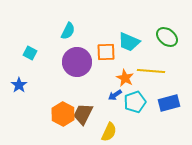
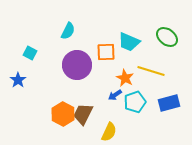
purple circle: moved 3 px down
yellow line: rotated 12 degrees clockwise
blue star: moved 1 px left, 5 px up
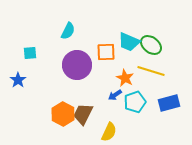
green ellipse: moved 16 px left, 8 px down
cyan square: rotated 32 degrees counterclockwise
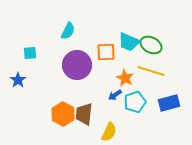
green ellipse: rotated 10 degrees counterclockwise
brown trapezoid: moved 1 px right; rotated 20 degrees counterclockwise
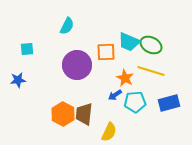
cyan semicircle: moved 1 px left, 5 px up
cyan square: moved 3 px left, 4 px up
blue star: rotated 28 degrees clockwise
cyan pentagon: rotated 15 degrees clockwise
